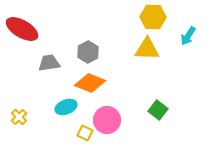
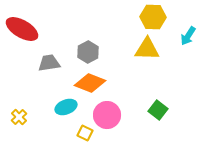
pink circle: moved 5 px up
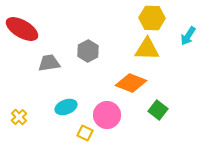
yellow hexagon: moved 1 px left, 1 px down
gray hexagon: moved 1 px up
orange diamond: moved 41 px right
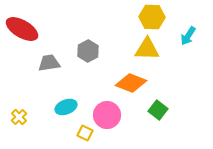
yellow hexagon: moved 1 px up
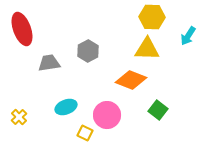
red ellipse: rotated 40 degrees clockwise
orange diamond: moved 3 px up
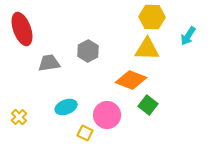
green square: moved 10 px left, 5 px up
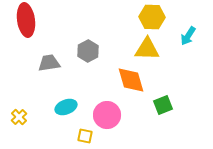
red ellipse: moved 4 px right, 9 px up; rotated 12 degrees clockwise
orange diamond: rotated 52 degrees clockwise
green square: moved 15 px right; rotated 30 degrees clockwise
yellow square: moved 3 px down; rotated 14 degrees counterclockwise
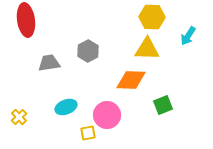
orange diamond: rotated 72 degrees counterclockwise
yellow square: moved 3 px right, 3 px up; rotated 21 degrees counterclockwise
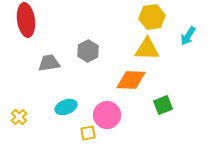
yellow hexagon: rotated 10 degrees counterclockwise
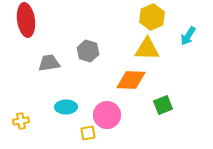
yellow hexagon: rotated 15 degrees counterclockwise
gray hexagon: rotated 15 degrees counterclockwise
cyan ellipse: rotated 20 degrees clockwise
yellow cross: moved 2 px right, 4 px down; rotated 35 degrees clockwise
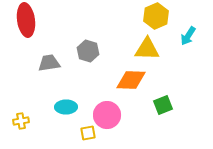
yellow hexagon: moved 4 px right, 1 px up
